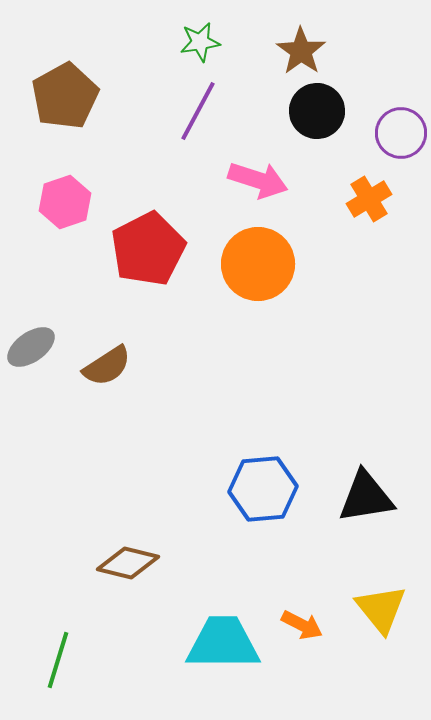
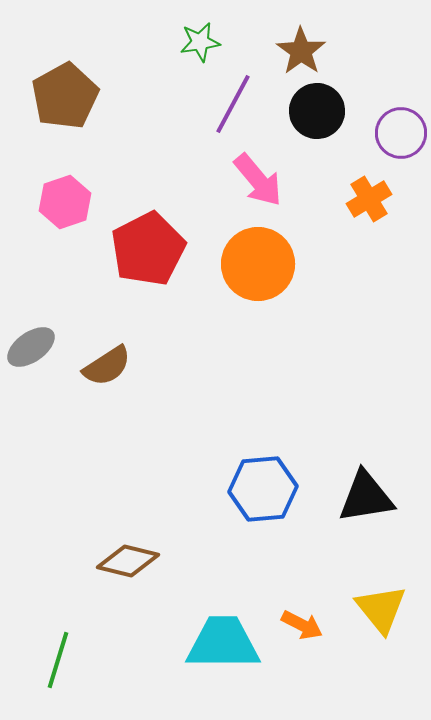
purple line: moved 35 px right, 7 px up
pink arrow: rotated 32 degrees clockwise
brown diamond: moved 2 px up
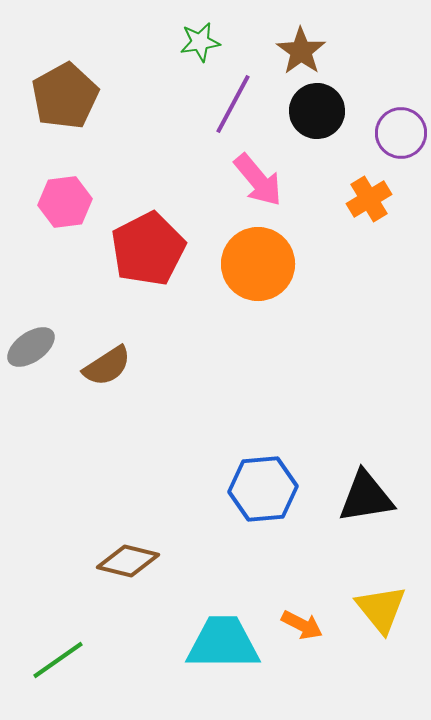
pink hexagon: rotated 12 degrees clockwise
green line: rotated 38 degrees clockwise
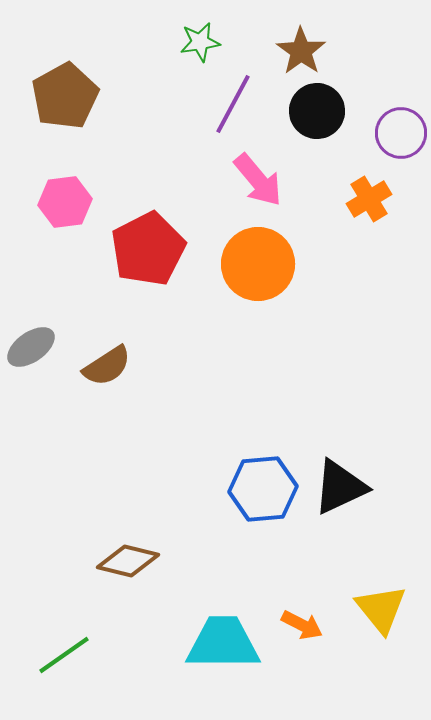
black triangle: moved 26 px left, 10 px up; rotated 16 degrees counterclockwise
green line: moved 6 px right, 5 px up
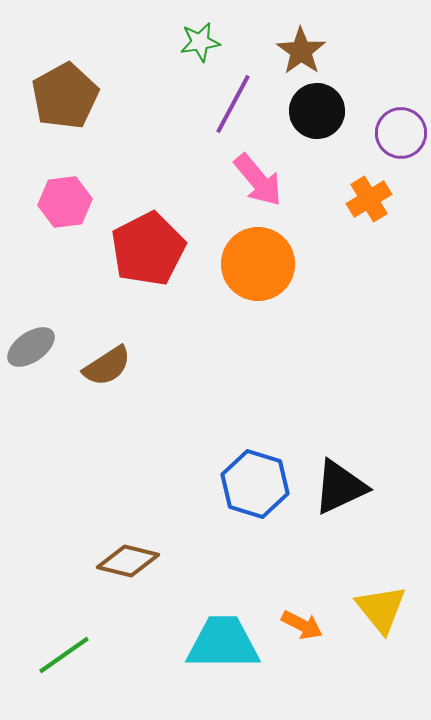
blue hexagon: moved 8 px left, 5 px up; rotated 22 degrees clockwise
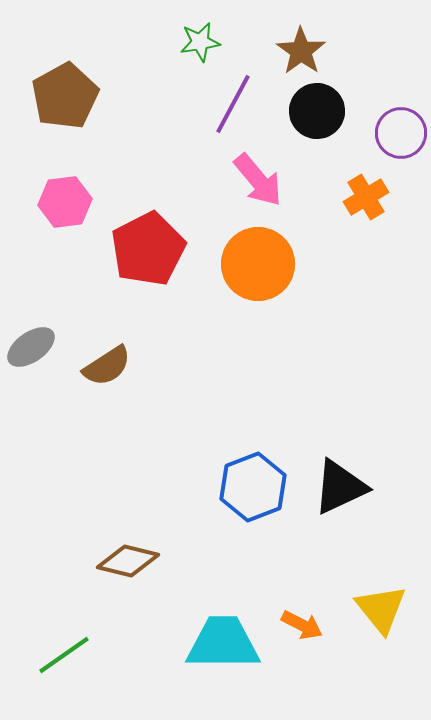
orange cross: moved 3 px left, 2 px up
blue hexagon: moved 2 px left, 3 px down; rotated 22 degrees clockwise
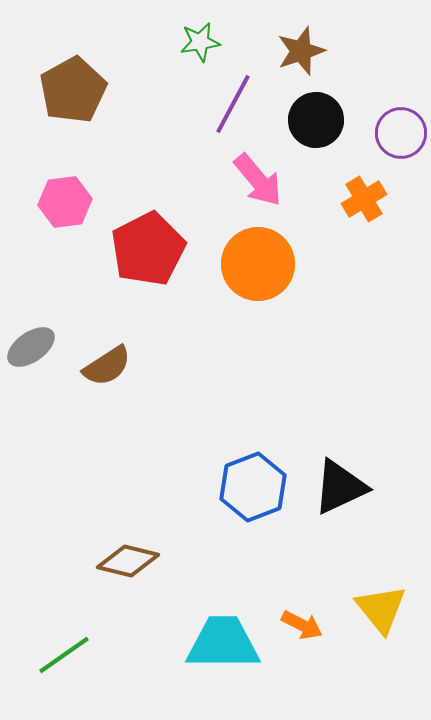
brown star: rotated 18 degrees clockwise
brown pentagon: moved 8 px right, 6 px up
black circle: moved 1 px left, 9 px down
orange cross: moved 2 px left, 2 px down
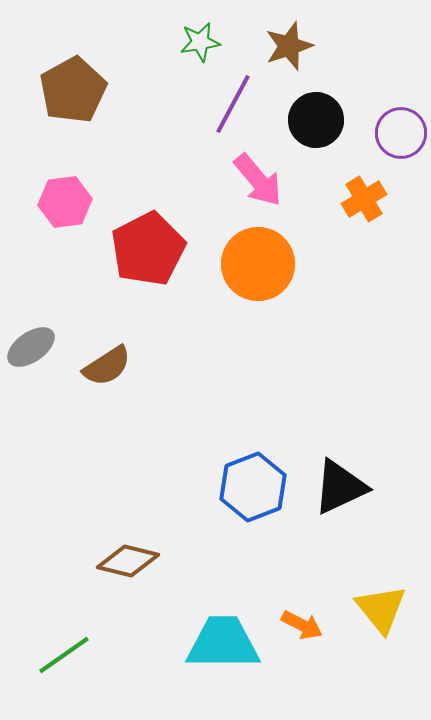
brown star: moved 12 px left, 5 px up
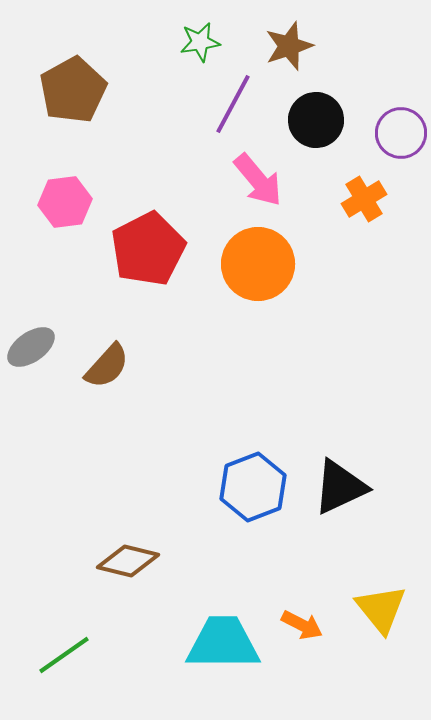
brown semicircle: rotated 15 degrees counterclockwise
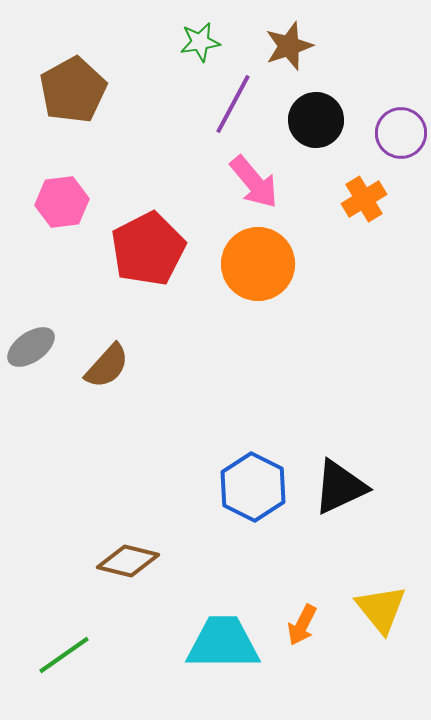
pink arrow: moved 4 px left, 2 px down
pink hexagon: moved 3 px left
blue hexagon: rotated 12 degrees counterclockwise
orange arrow: rotated 90 degrees clockwise
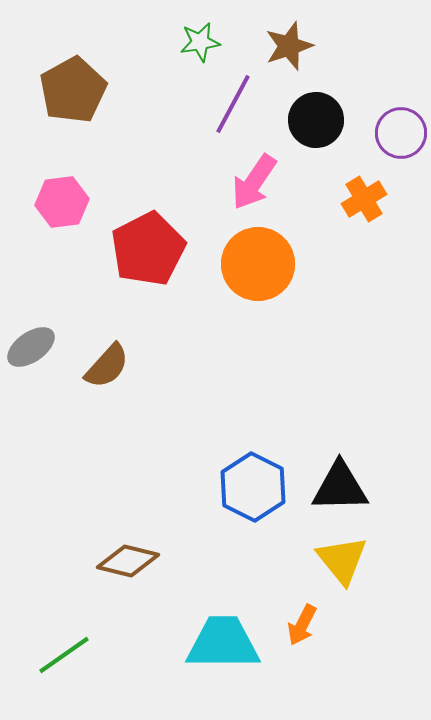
pink arrow: rotated 74 degrees clockwise
black triangle: rotated 24 degrees clockwise
yellow triangle: moved 39 px left, 49 px up
